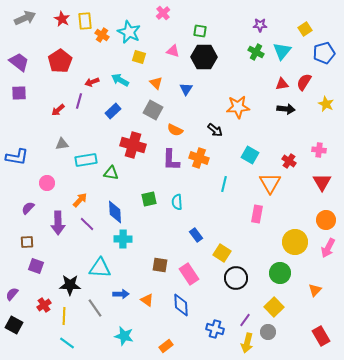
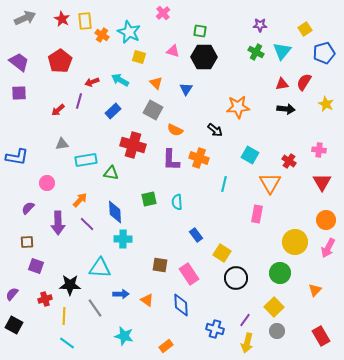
red cross at (44, 305): moved 1 px right, 6 px up; rotated 16 degrees clockwise
gray circle at (268, 332): moved 9 px right, 1 px up
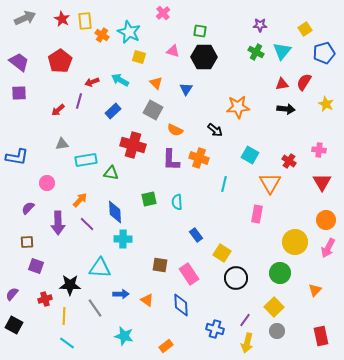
red rectangle at (321, 336): rotated 18 degrees clockwise
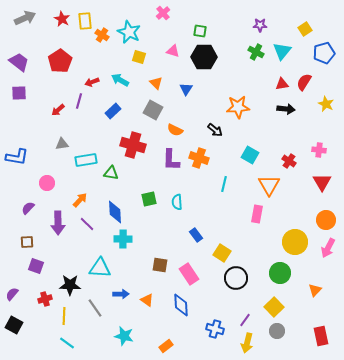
orange triangle at (270, 183): moved 1 px left, 2 px down
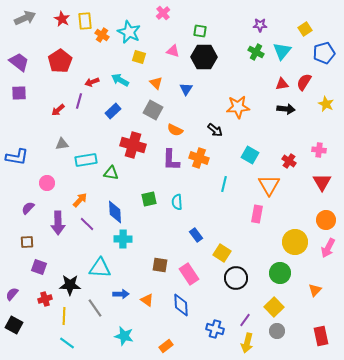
purple square at (36, 266): moved 3 px right, 1 px down
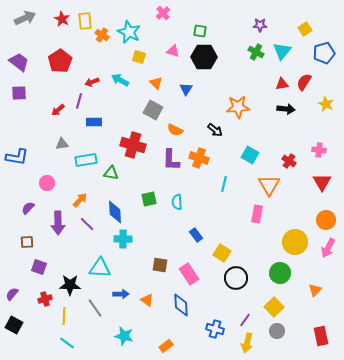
blue rectangle at (113, 111): moved 19 px left, 11 px down; rotated 42 degrees clockwise
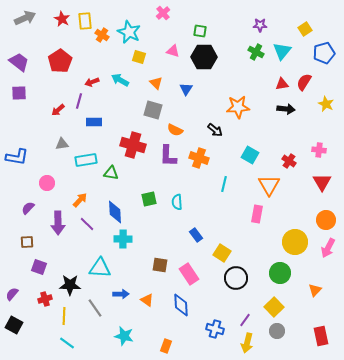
gray square at (153, 110): rotated 12 degrees counterclockwise
purple L-shape at (171, 160): moved 3 px left, 4 px up
orange rectangle at (166, 346): rotated 32 degrees counterclockwise
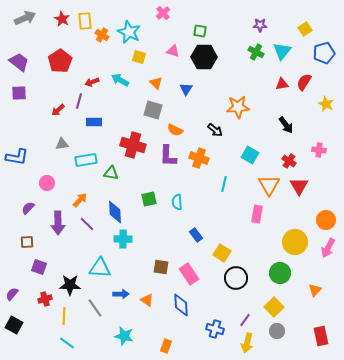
black arrow at (286, 109): moved 16 px down; rotated 48 degrees clockwise
red triangle at (322, 182): moved 23 px left, 4 px down
brown square at (160, 265): moved 1 px right, 2 px down
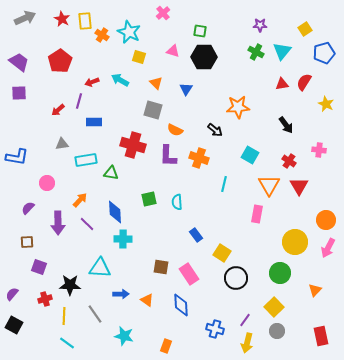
gray line at (95, 308): moved 6 px down
